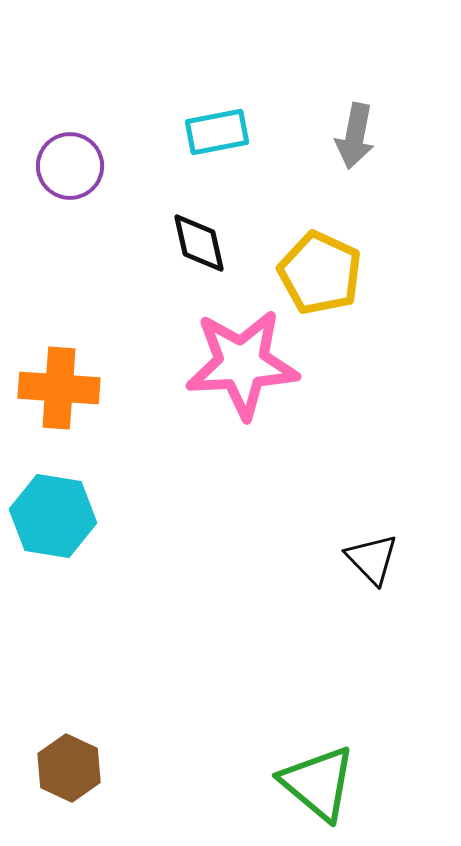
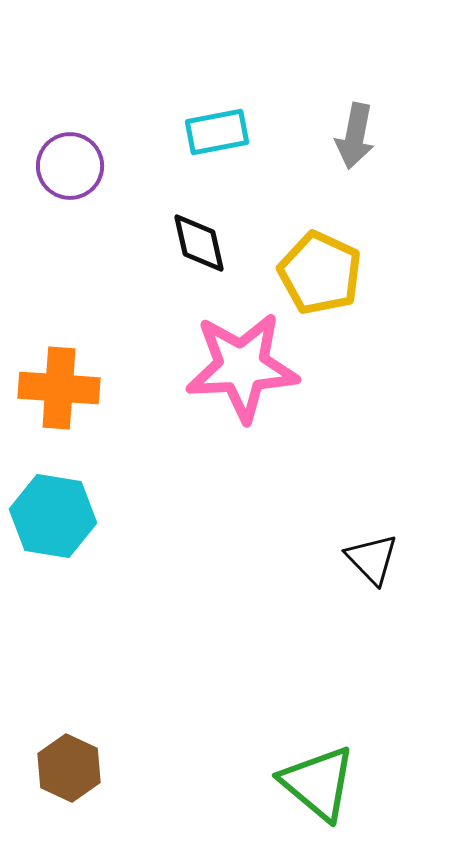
pink star: moved 3 px down
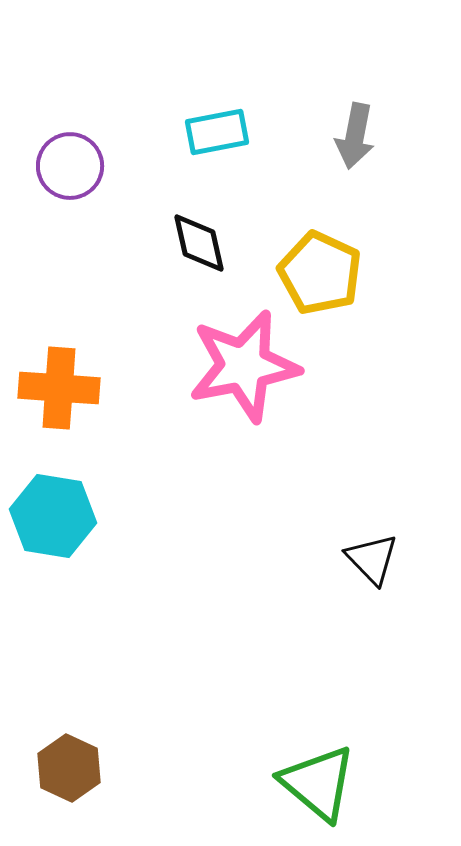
pink star: moved 2 px right, 1 px up; rotated 8 degrees counterclockwise
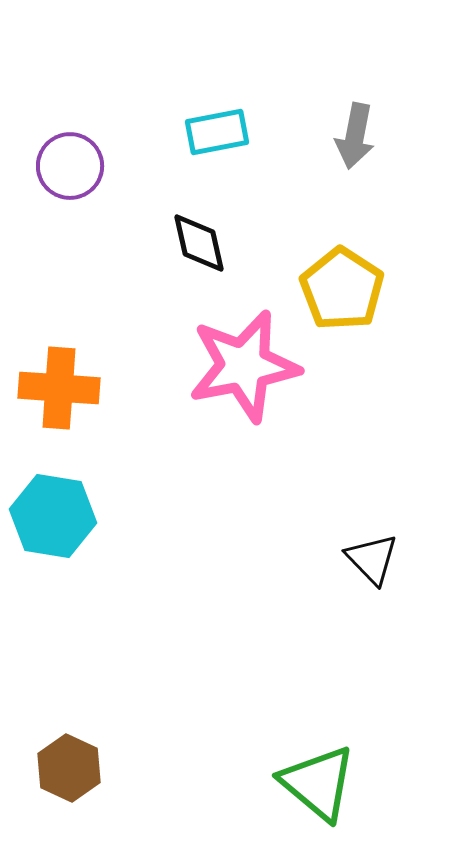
yellow pentagon: moved 22 px right, 16 px down; rotated 8 degrees clockwise
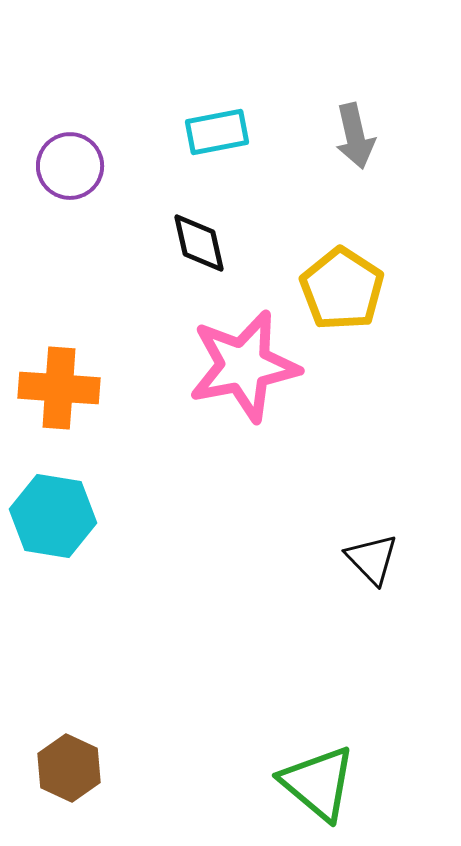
gray arrow: rotated 24 degrees counterclockwise
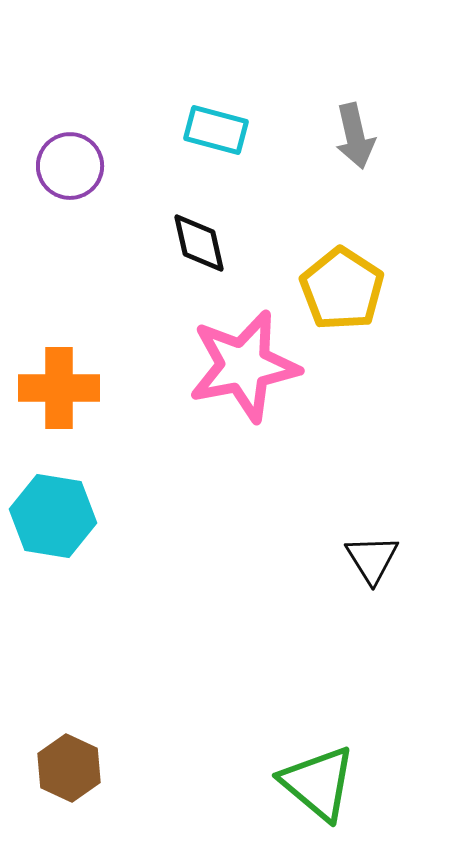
cyan rectangle: moved 1 px left, 2 px up; rotated 26 degrees clockwise
orange cross: rotated 4 degrees counterclockwise
black triangle: rotated 12 degrees clockwise
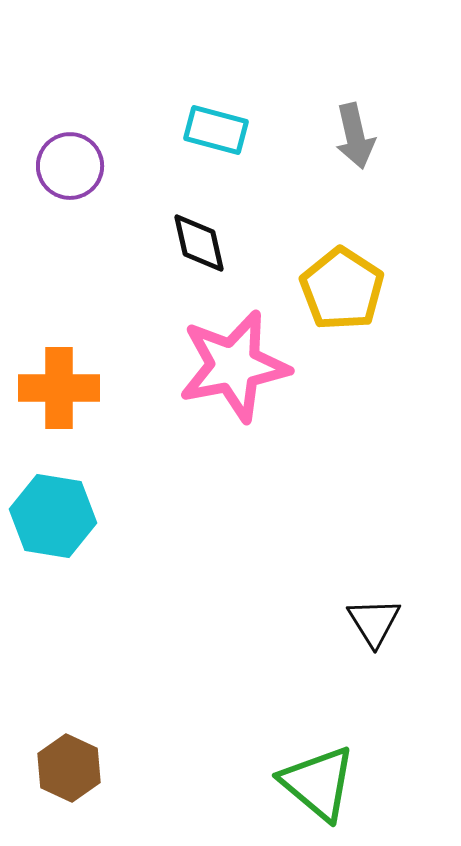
pink star: moved 10 px left
black triangle: moved 2 px right, 63 px down
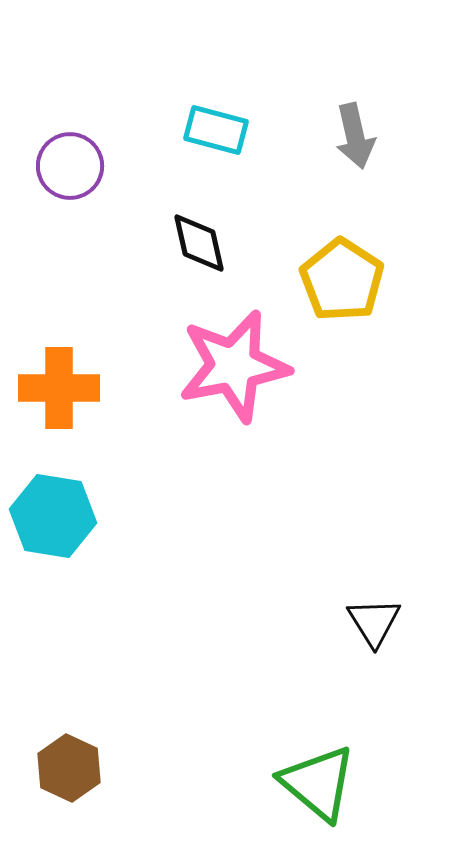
yellow pentagon: moved 9 px up
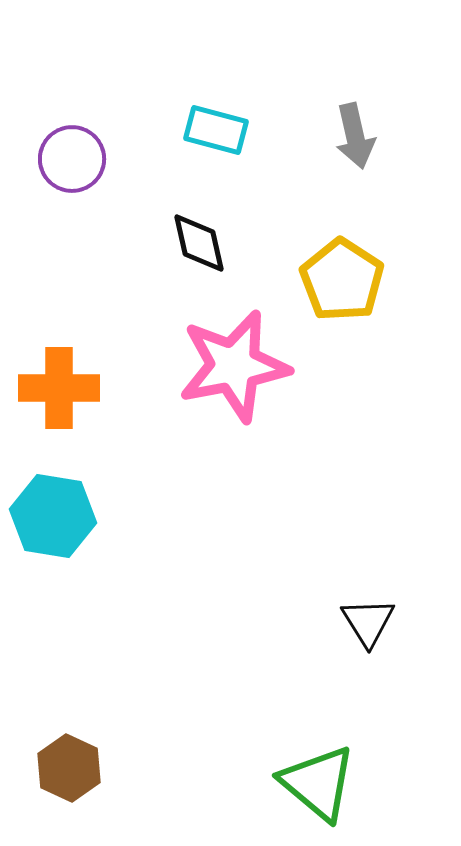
purple circle: moved 2 px right, 7 px up
black triangle: moved 6 px left
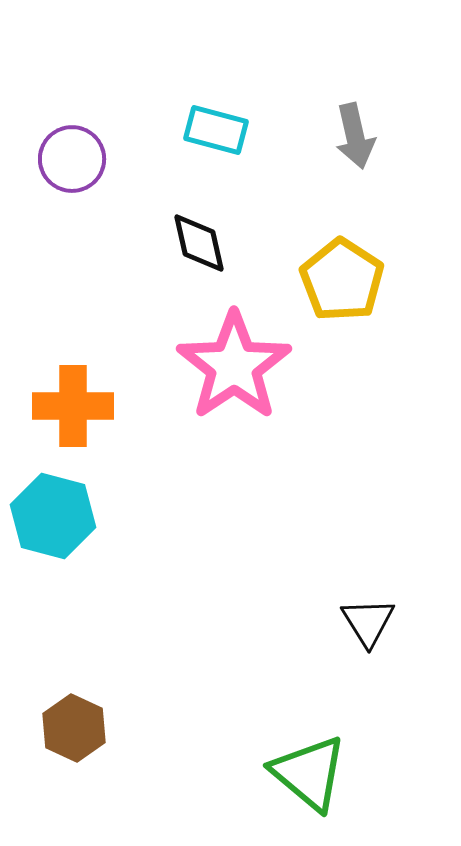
pink star: rotated 23 degrees counterclockwise
orange cross: moved 14 px right, 18 px down
cyan hexagon: rotated 6 degrees clockwise
brown hexagon: moved 5 px right, 40 px up
green triangle: moved 9 px left, 10 px up
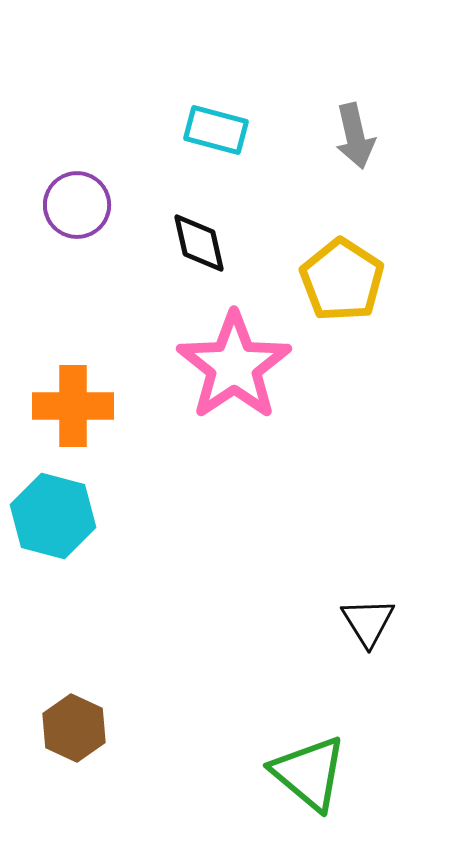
purple circle: moved 5 px right, 46 px down
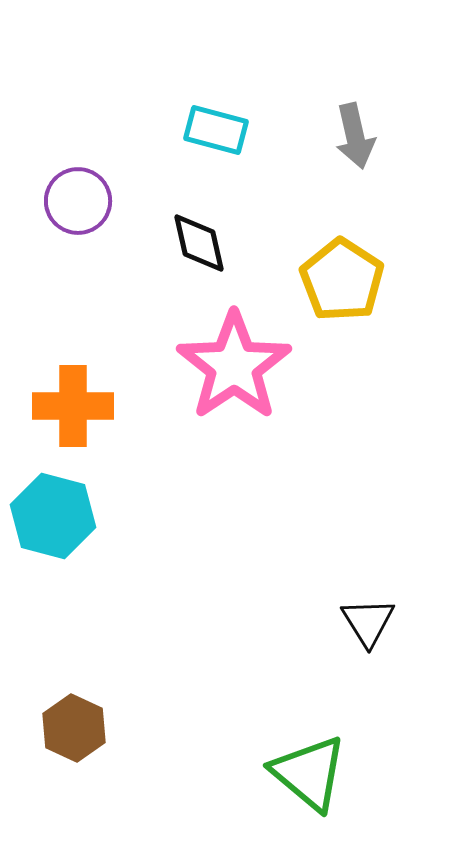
purple circle: moved 1 px right, 4 px up
